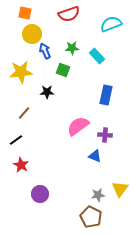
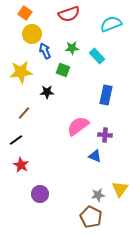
orange square: rotated 24 degrees clockwise
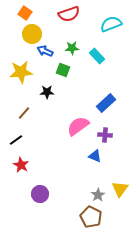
blue arrow: rotated 42 degrees counterclockwise
blue rectangle: moved 8 px down; rotated 36 degrees clockwise
gray star: rotated 24 degrees counterclockwise
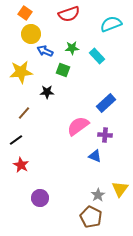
yellow circle: moved 1 px left
purple circle: moved 4 px down
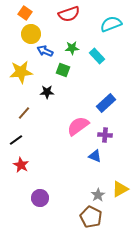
yellow triangle: rotated 24 degrees clockwise
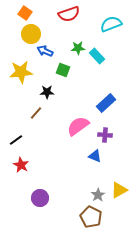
green star: moved 6 px right
brown line: moved 12 px right
yellow triangle: moved 1 px left, 1 px down
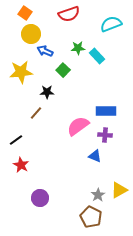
green square: rotated 24 degrees clockwise
blue rectangle: moved 8 px down; rotated 42 degrees clockwise
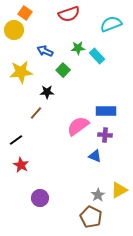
yellow circle: moved 17 px left, 4 px up
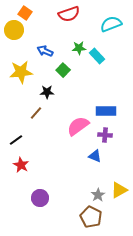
green star: moved 1 px right
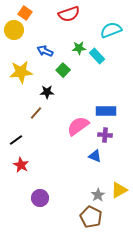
cyan semicircle: moved 6 px down
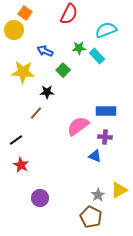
red semicircle: rotated 45 degrees counterclockwise
cyan semicircle: moved 5 px left
yellow star: moved 2 px right; rotated 10 degrees clockwise
purple cross: moved 2 px down
